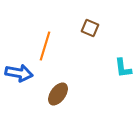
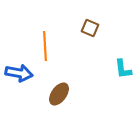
orange line: rotated 20 degrees counterclockwise
cyan L-shape: moved 1 px down
brown ellipse: moved 1 px right
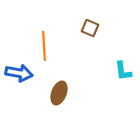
orange line: moved 1 px left
cyan L-shape: moved 2 px down
brown ellipse: moved 1 px up; rotated 15 degrees counterclockwise
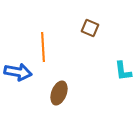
orange line: moved 1 px left, 1 px down
blue arrow: moved 1 px left, 1 px up
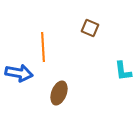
blue arrow: moved 1 px right, 1 px down
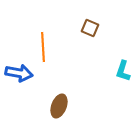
cyan L-shape: rotated 25 degrees clockwise
brown ellipse: moved 13 px down
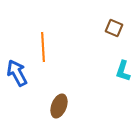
brown square: moved 24 px right
blue arrow: moved 2 px left; rotated 128 degrees counterclockwise
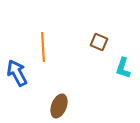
brown square: moved 15 px left, 14 px down
cyan L-shape: moved 3 px up
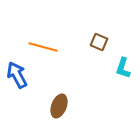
orange line: rotated 72 degrees counterclockwise
blue arrow: moved 2 px down
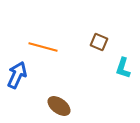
blue arrow: rotated 52 degrees clockwise
brown ellipse: rotated 75 degrees counterclockwise
